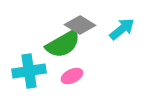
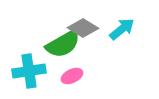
gray diamond: moved 3 px right, 3 px down
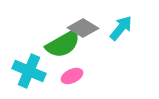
cyan arrow: moved 1 px left, 1 px up; rotated 12 degrees counterclockwise
cyan cross: rotated 32 degrees clockwise
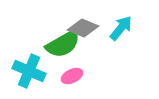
gray diamond: rotated 8 degrees counterclockwise
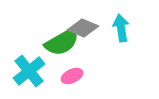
cyan arrow: rotated 48 degrees counterclockwise
green semicircle: moved 1 px left, 2 px up
cyan cross: rotated 28 degrees clockwise
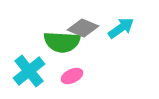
cyan arrow: rotated 64 degrees clockwise
green semicircle: rotated 33 degrees clockwise
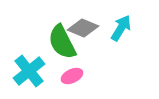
cyan arrow: rotated 24 degrees counterclockwise
green semicircle: rotated 60 degrees clockwise
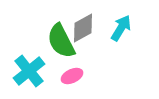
gray diamond: rotated 52 degrees counterclockwise
green semicircle: moved 1 px left, 1 px up
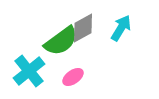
green semicircle: rotated 99 degrees counterclockwise
pink ellipse: moved 1 px right, 1 px down; rotated 10 degrees counterclockwise
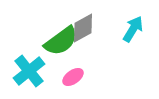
cyan arrow: moved 12 px right, 1 px down
